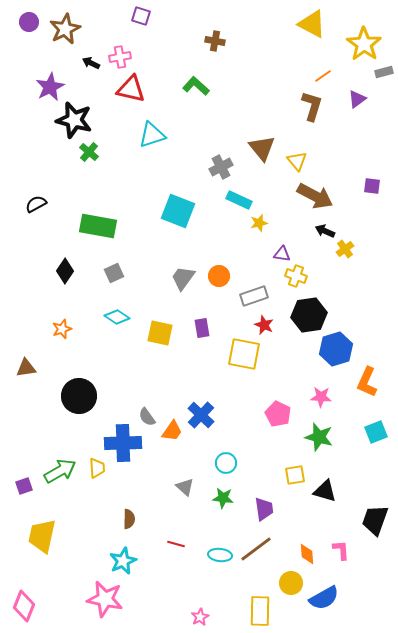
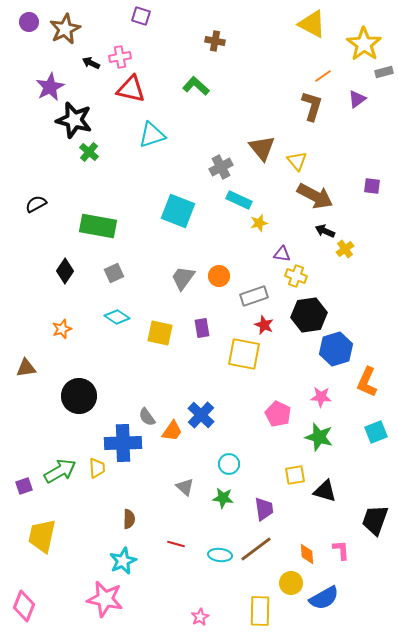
cyan circle at (226, 463): moved 3 px right, 1 px down
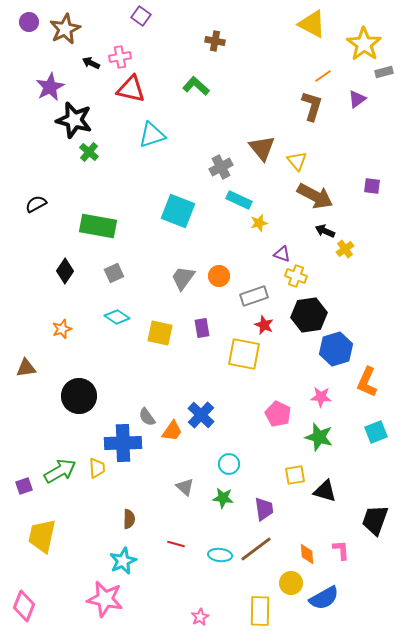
purple square at (141, 16): rotated 18 degrees clockwise
purple triangle at (282, 254): rotated 12 degrees clockwise
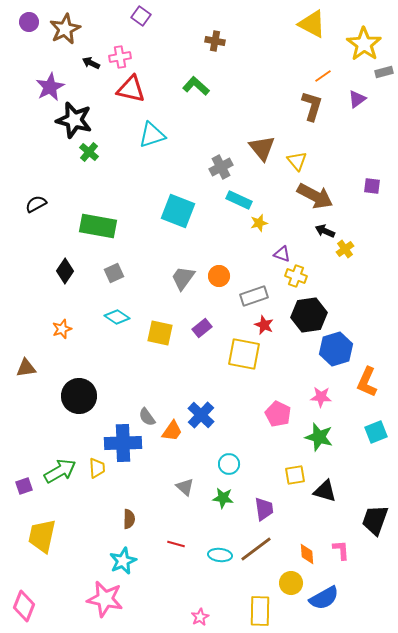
purple rectangle at (202, 328): rotated 60 degrees clockwise
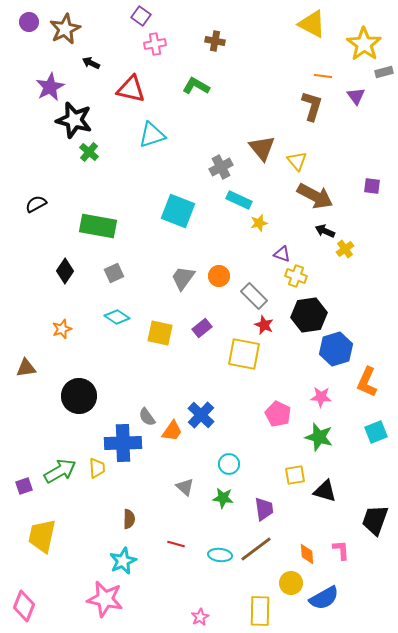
pink cross at (120, 57): moved 35 px right, 13 px up
orange line at (323, 76): rotated 42 degrees clockwise
green L-shape at (196, 86): rotated 12 degrees counterclockwise
purple triangle at (357, 99): moved 1 px left, 3 px up; rotated 30 degrees counterclockwise
gray rectangle at (254, 296): rotated 64 degrees clockwise
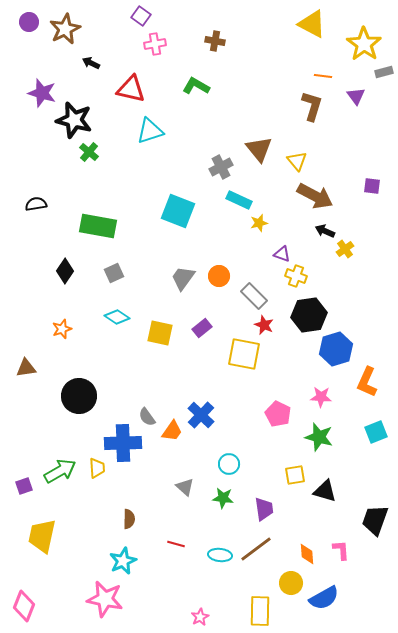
purple star at (50, 87): moved 8 px left, 6 px down; rotated 28 degrees counterclockwise
cyan triangle at (152, 135): moved 2 px left, 4 px up
brown triangle at (262, 148): moved 3 px left, 1 px down
black semicircle at (36, 204): rotated 20 degrees clockwise
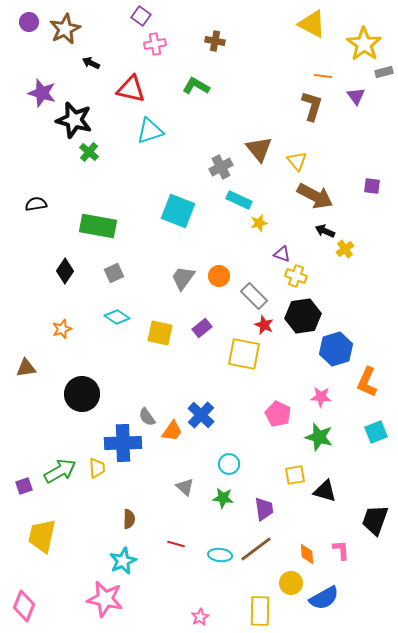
black hexagon at (309, 315): moved 6 px left, 1 px down
black circle at (79, 396): moved 3 px right, 2 px up
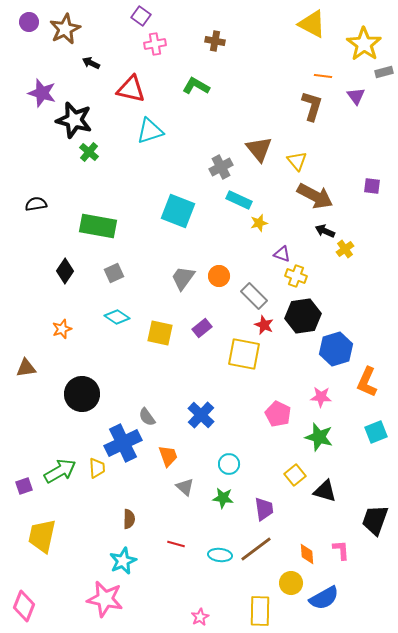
orange trapezoid at (172, 431): moved 4 px left, 25 px down; rotated 55 degrees counterclockwise
blue cross at (123, 443): rotated 24 degrees counterclockwise
yellow square at (295, 475): rotated 30 degrees counterclockwise
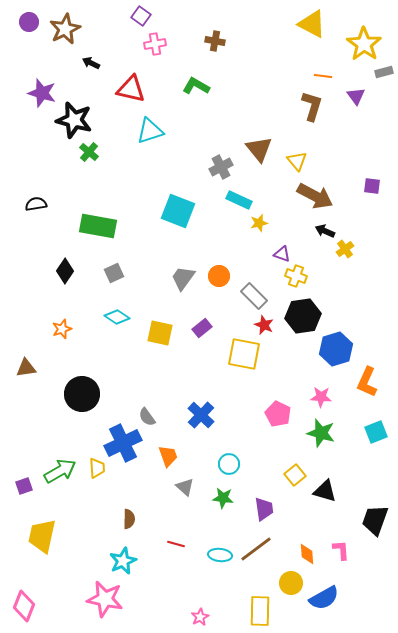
green star at (319, 437): moved 2 px right, 4 px up
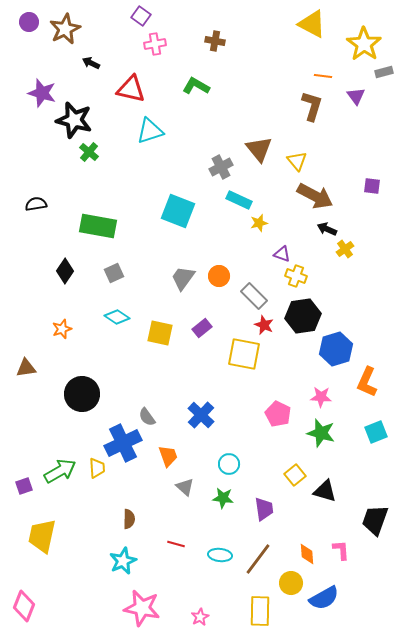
black arrow at (325, 231): moved 2 px right, 2 px up
brown line at (256, 549): moved 2 px right, 10 px down; rotated 16 degrees counterclockwise
pink star at (105, 599): moved 37 px right, 9 px down
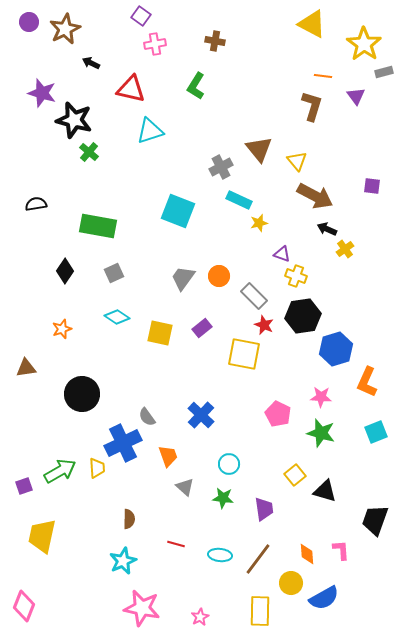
green L-shape at (196, 86): rotated 88 degrees counterclockwise
